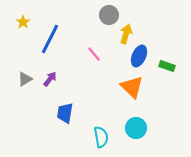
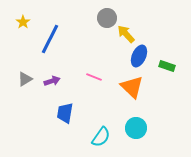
gray circle: moved 2 px left, 3 px down
yellow arrow: rotated 60 degrees counterclockwise
pink line: moved 23 px down; rotated 28 degrees counterclockwise
purple arrow: moved 2 px right, 2 px down; rotated 35 degrees clockwise
cyan semicircle: rotated 45 degrees clockwise
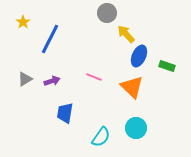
gray circle: moved 5 px up
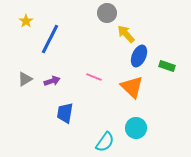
yellow star: moved 3 px right, 1 px up
cyan semicircle: moved 4 px right, 5 px down
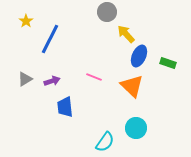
gray circle: moved 1 px up
green rectangle: moved 1 px right, 3 px up
orange triangle: moved 1 px up
blue trapezoid: moved 6 px up; rotated 15 degrees counterclockwise
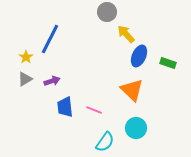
yellow star: moved 36 px down
pink line: moved 33 px down
orange triangle: moved 4 px down
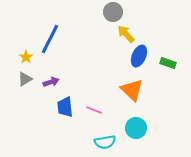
gray circle: moved 6 px right
purple arrow: moved 1 px left, 1 px down
cyan semicircle: rotated 45 degrees clockwise
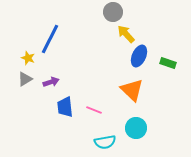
yellow star: moved 2 px right, 1 px down; rotated 16 degrees counterclockwise
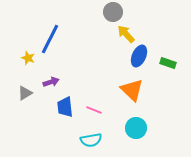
gray triangle: moved 14 px down
cyan semicircle: moved 14 px left, 2 px up
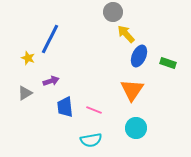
purple arrow: moved 1 px up
orange triangle: rotated 20 degrees clockwise
